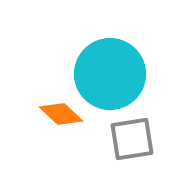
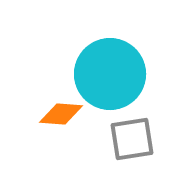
orange diamond: rotated 39 degrees counterclockwise
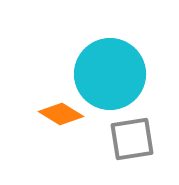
orange diamond: rotated 27 degrees clockwise
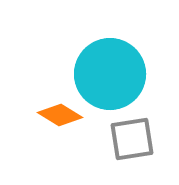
orange diamond: moved 1 px left, 1 px down
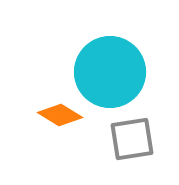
cyan circle: moved 2 px up
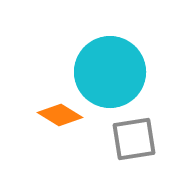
gray square: moved 2 px right
